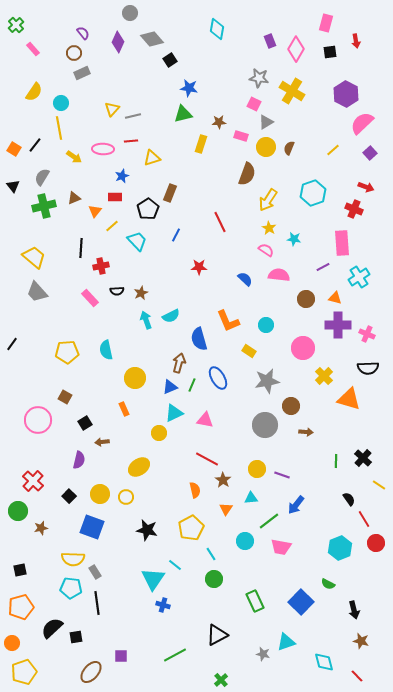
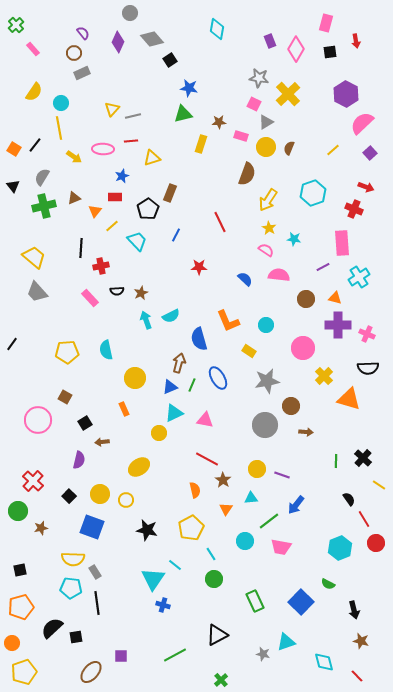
yellow cross at (292, 91): moved 4 px left, 3 px down; rotated 15 degrees clockwise
yellow circle at (126, 497): moved 3 px down
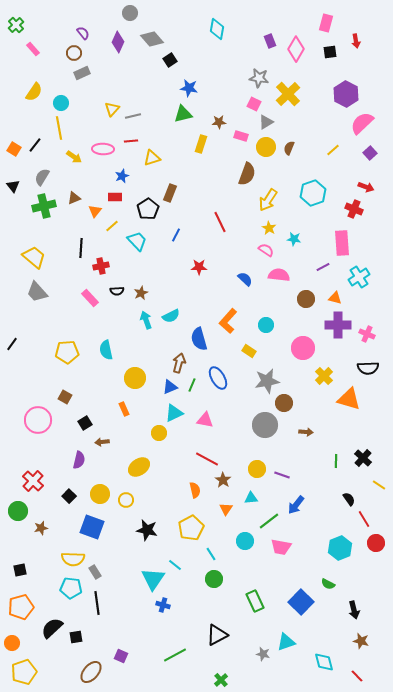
orange L-shape at (228, 321): rotated 65 degrees clockwise
brown circle at (291, 406): moved 7 px left, 3 px up
purple square at (121, 656): rotated 24 degrees clockwise
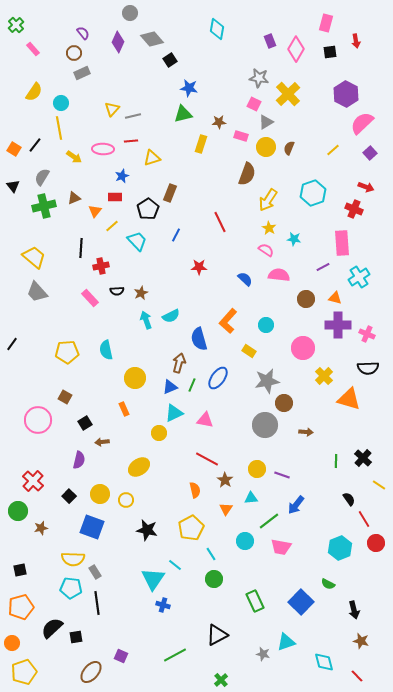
blue ellipse at (218, 378): rotated 65 degrees clockwise
brown star at (223, 480): moved 2 px right
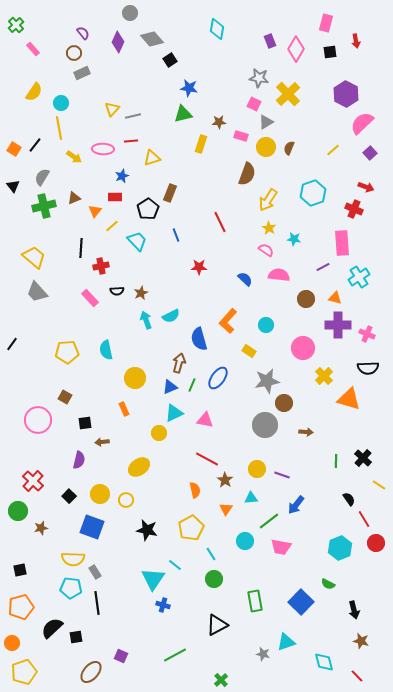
blue line at (176, 235): rotated 48 degrees counterclockwise
black square at (85, 423): rotated 24 degrees clockwise
green rectangle at (255, 601): rotated 15 degrees clockwise
black triangle at (217, 635): moved 10 px up
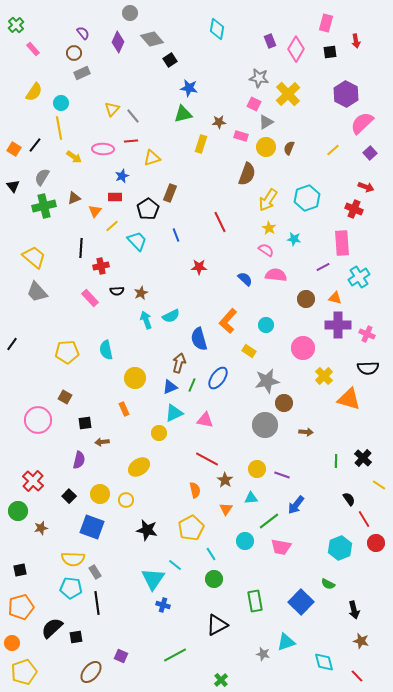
gray line at (133, 116): rotated 63 degrees clockwise
cyan hexagon at (313, 193): moved 6 px left, 5 px down
pink semicircle at (279, 275): moved 3 px left
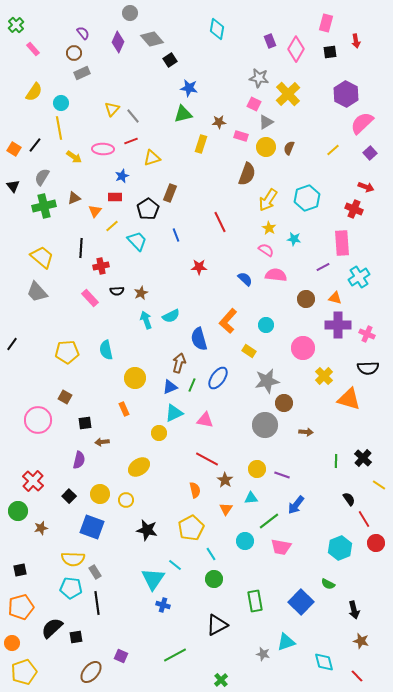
red line at (131, 141): rotated 16 degrees counterclockwise
yellow trapezoid at (34, 257): moved 8 px right
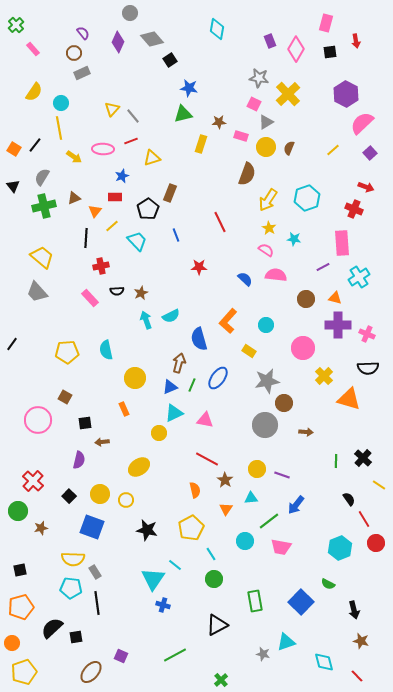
black line at (81, 248): moved 5 px right, 10 px up
